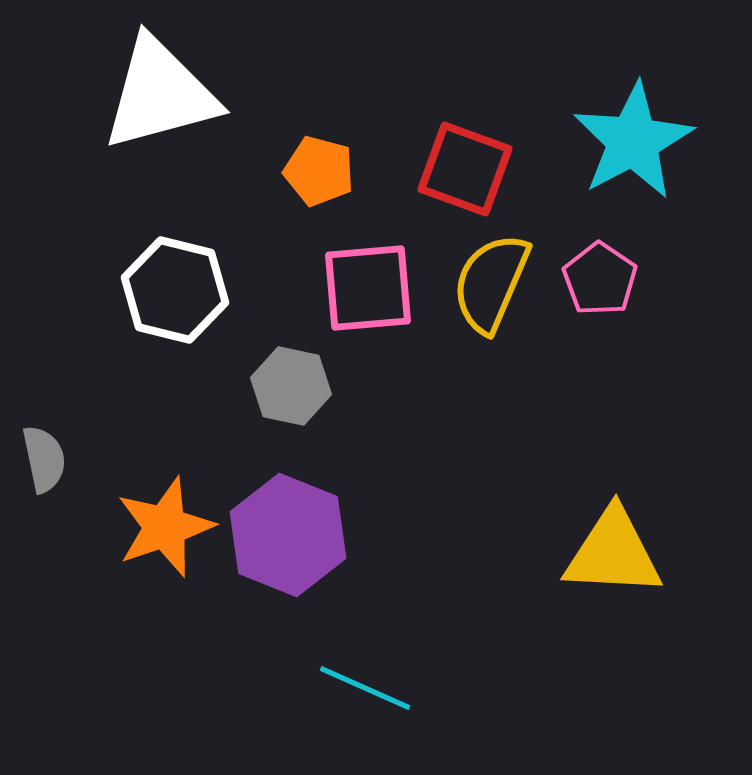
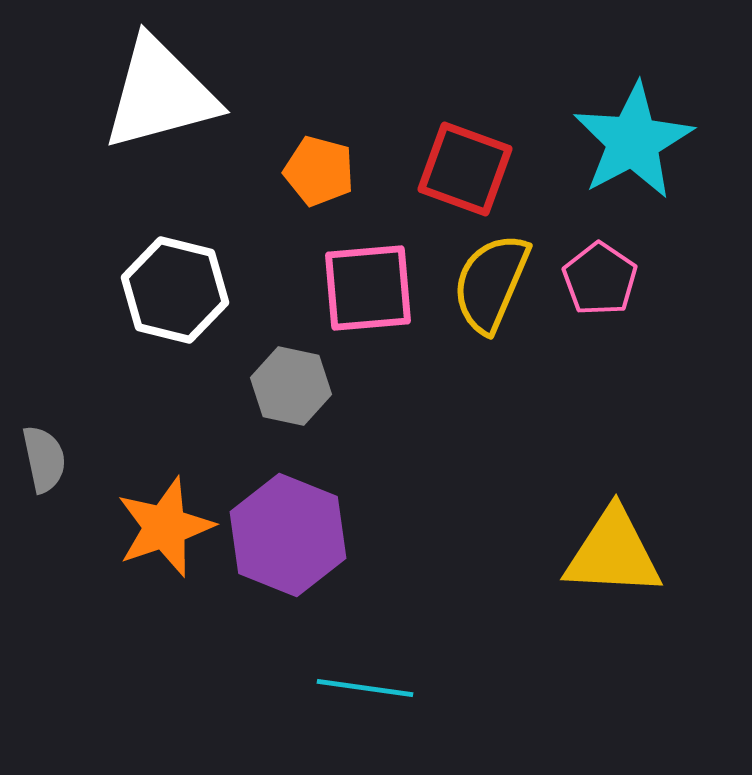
cyan line: rotated 16 degrees counterclockwise
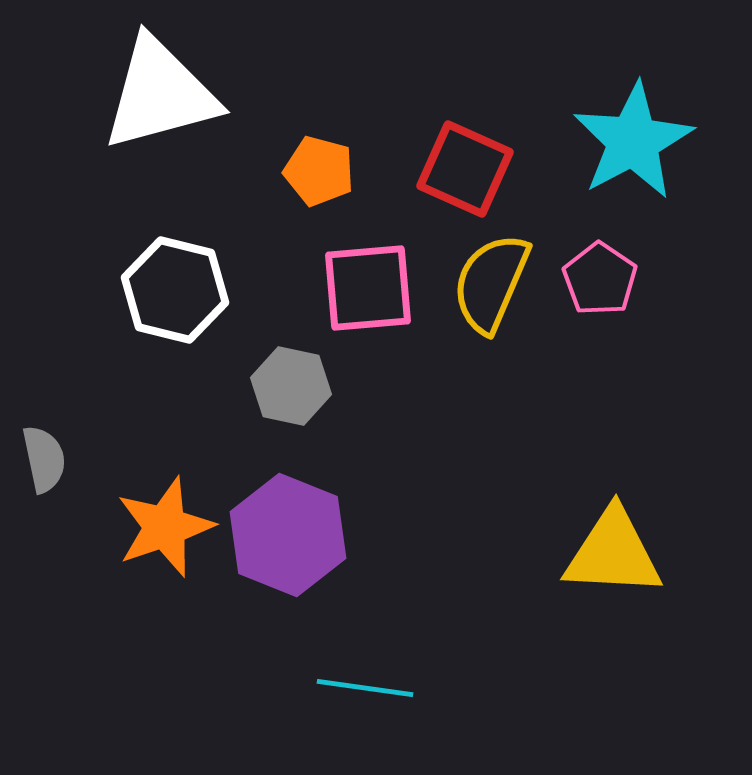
red square: rotated 4 degrees clockwise
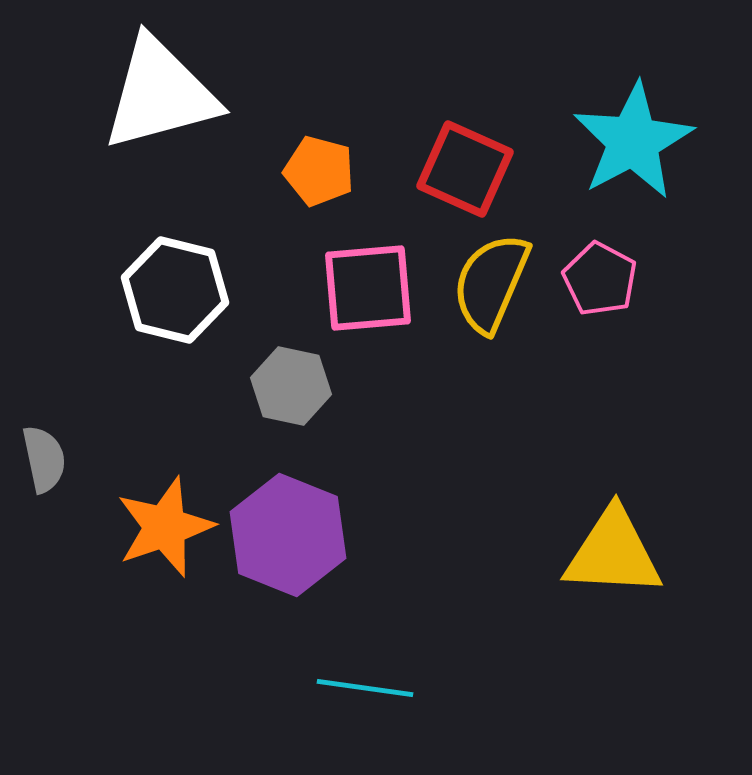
pink pentagon: rotated 6 degrees counterclockwise
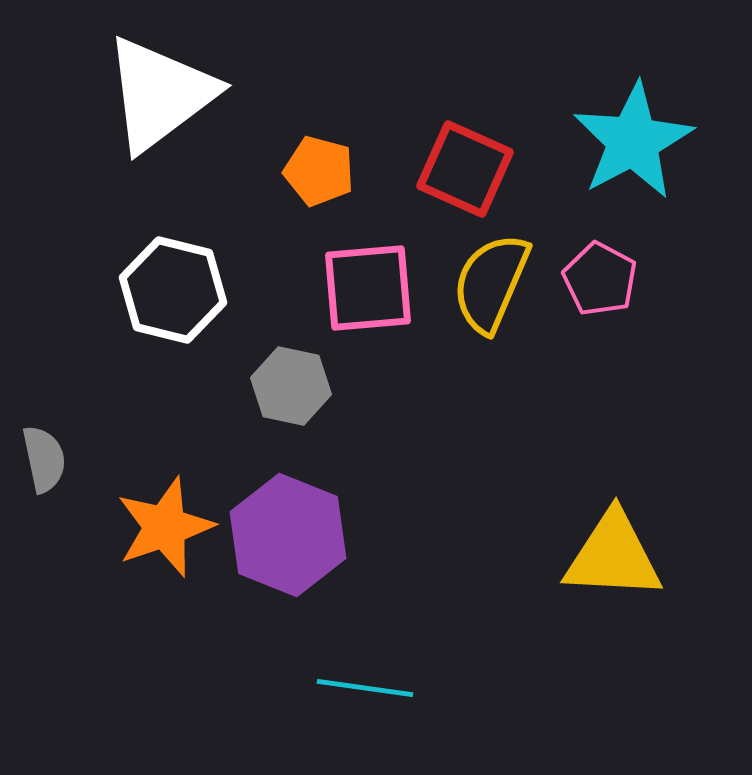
white triangle: rotated 22 degrees counterclockwise
white hexagon: moved 2 px left
yellow triangle: moved 3 px down
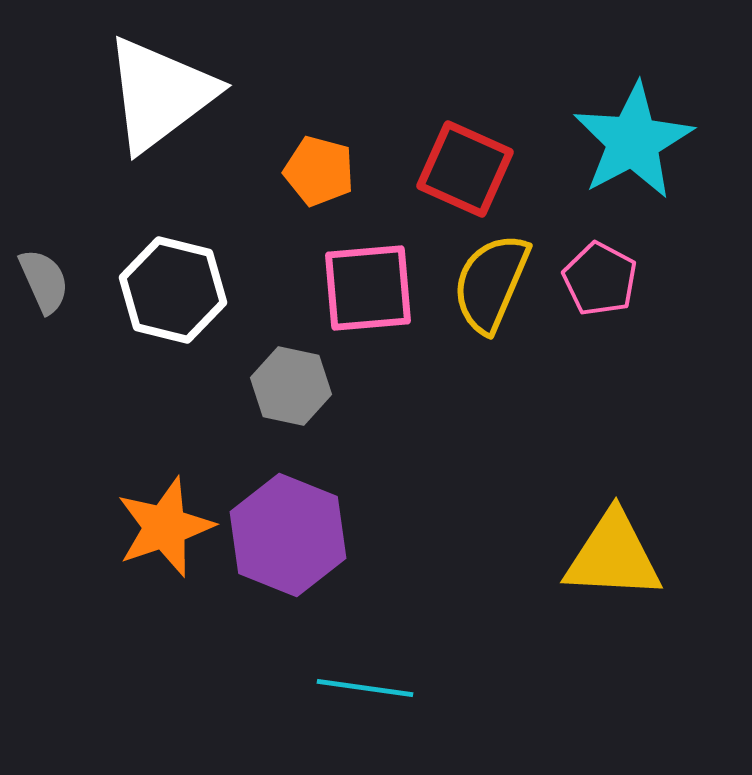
gray semicircle: moved 178 px up; rotated 12 degrees counterclockwise
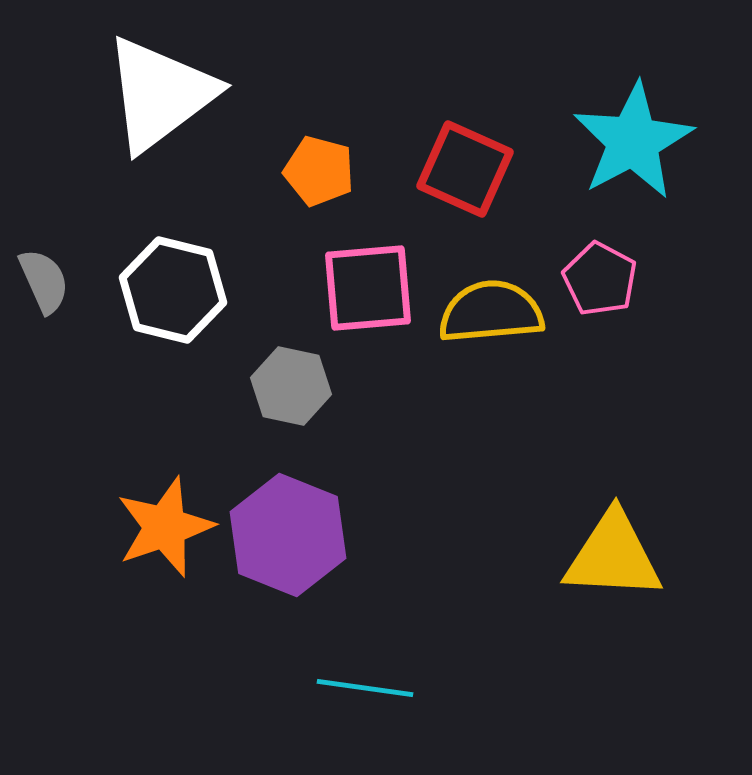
yellow semicircle: moved 29 px down; rotated 62 degrees clockwise
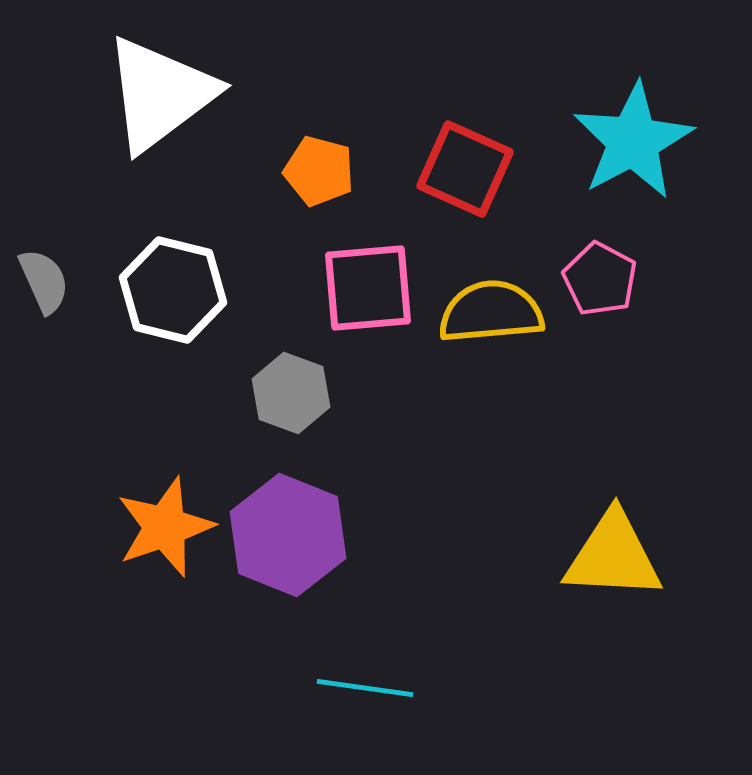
gray hexagon: moved 7 px down; rotated 8 degrees clockwise
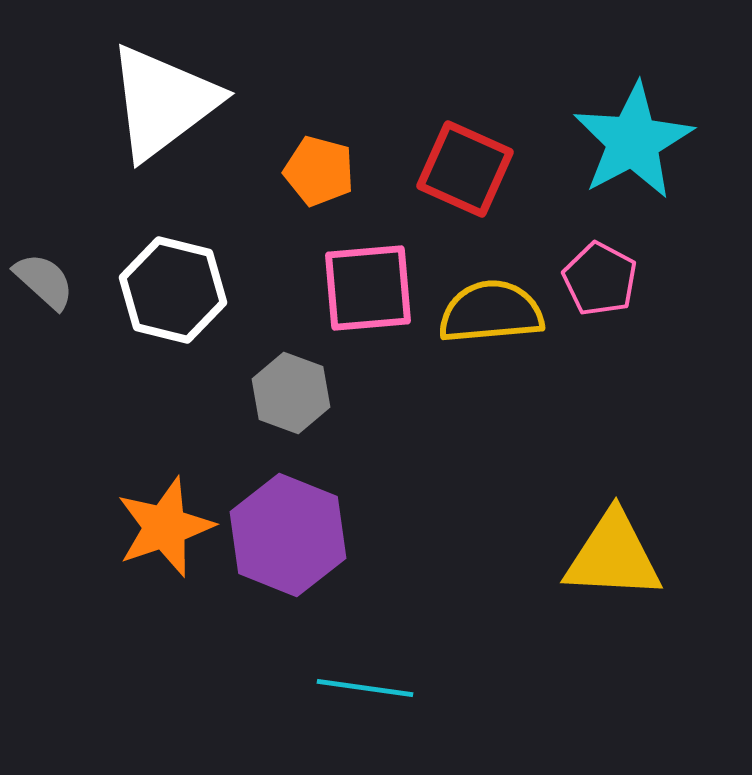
white triangle: moved 3 px right, 8 px down
gray semicircle: rotated 24 degrees counterclockwise
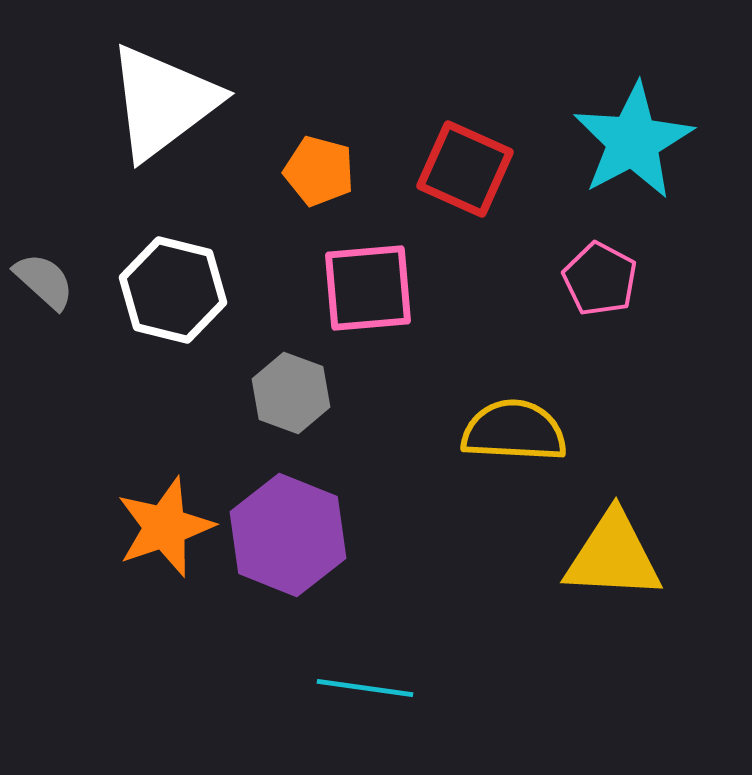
yellow semicircle: moved 23 px right, 119 px down; rotated 8 degrees clockwise
